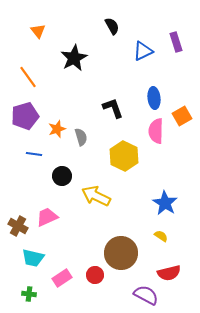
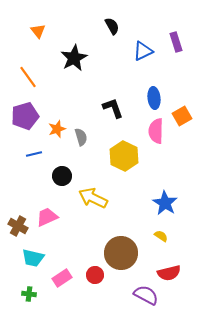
blue line: rotated 21 degrees counterclockwise
yellow arrow: moved 3 px left, 2 px down
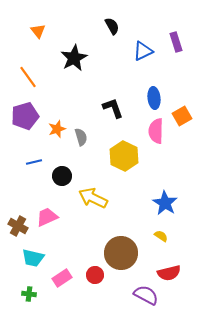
blue line: moved 8 px down
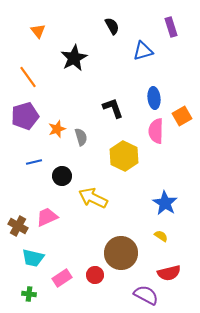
purple rectangle: moved 5 px left, 15 px up
blue triangle: rotated 10 degrees clockwise
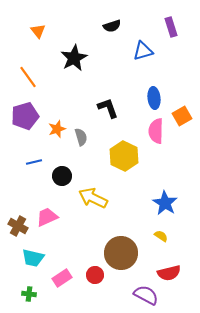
black semicircle: rotated 102 degrees clockwise
black L-shape: moved 5 px left
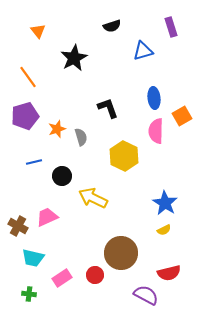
yellow semicircle: moved 3 px right, 6 px up; rotated 120 degrees clockwise
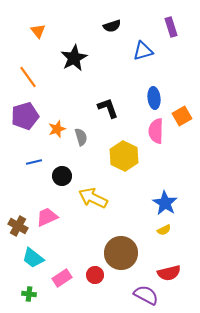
cyan trapezoid: rotated 25 degrees clockwise
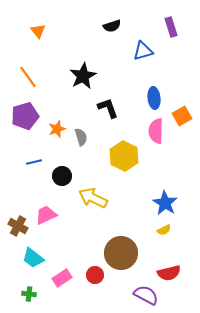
black star: moved 9 px right, 18 px down
pink trapezoid: moved 1 px left, 2 px up
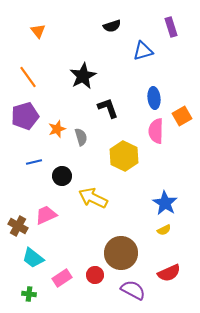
red semicircle: rotated 10 degrees counterclockwise
purple semicircle: moved 13 px left, 5 px up
